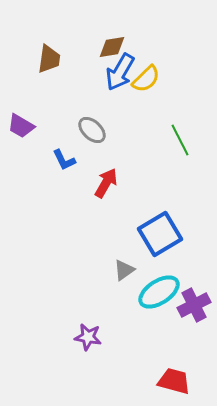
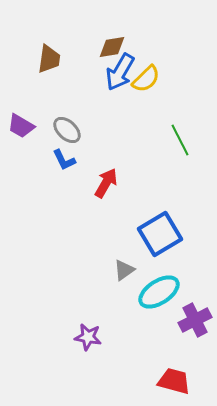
gray ellipse: moved 25 px left
purple cross: moved 1 px right, 15 px down
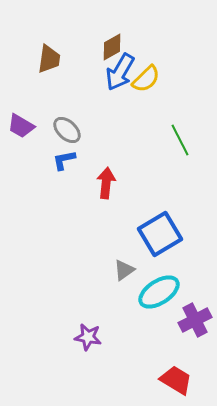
brown diamond: rotated 20 degrees counterclockwise
blue L-shape: rotated 105 degrees clockwise
red arrow: rotated 24 degrees counterclockwise
red trapezoid: moved 2 px right, 1 px up; rotated 16 degrees clockwise
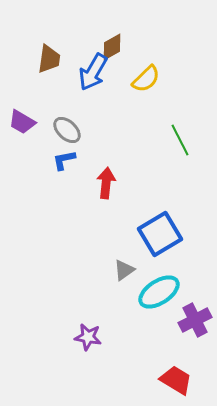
blue arrow: moved 27 px left
purple trapezoid: moved 1 px right, 4 px up
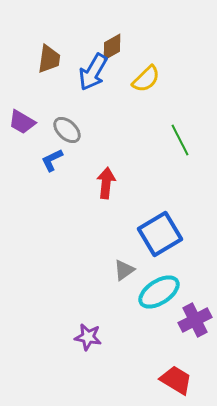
blue L-shape: moved 12 px left; rotated 15 degrees counterclockwise
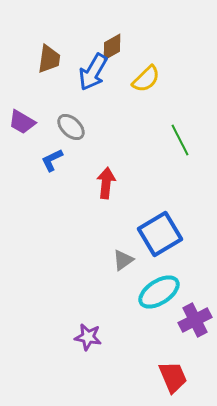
gray ellipse: moved 4 px right, 3 px up
gray triangle: moved 1 px left, 10 px up
red trapezoid: moved 3 px left, 3 px up; rotated 36 degrees clockwise
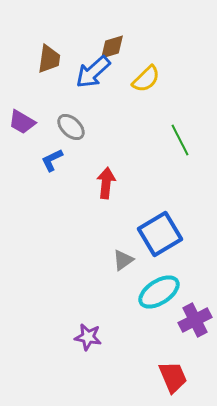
brown diamond: rotated 12 degrees clockwise
blue arrow: rotated 18 degrees clockwise
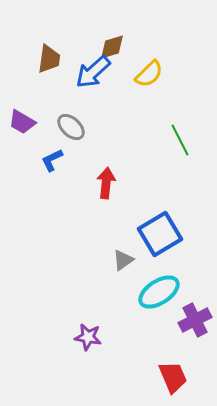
yellow semicircle: moved 3 px right, 5 px up
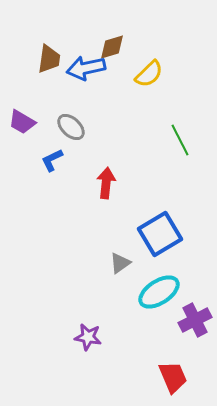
blue arrow: moved 7 px left, 4 px up; rotated 30 degrees clockwise
gray triangle: moved 3 px left, 3 px down
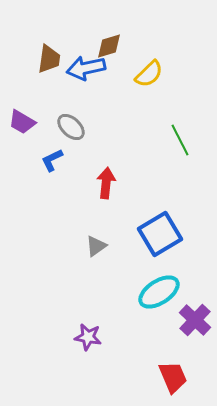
brown diamond: moved 3 px left, 1 px up
gray triangle: moved 24 px left, 17 px up
purple cross: rotated 20 degrees counterclockwise
